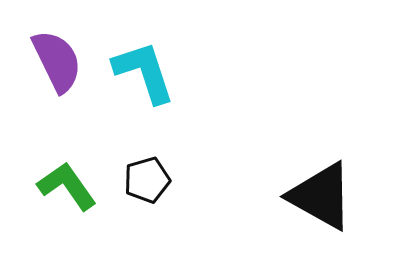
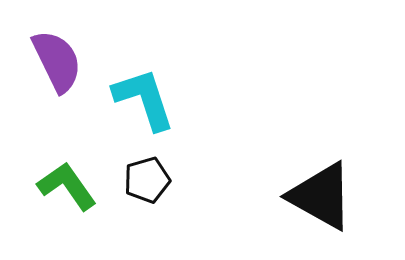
cyan L-shape: moved 27 px down
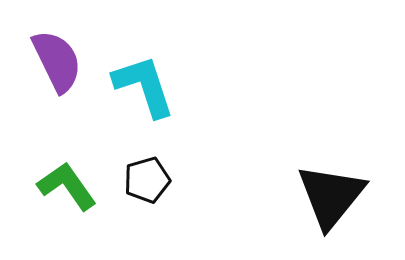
cyan L-shape: moved 13 px up
black triangle: moved 10 px right; rotated 40 degrees clockwise
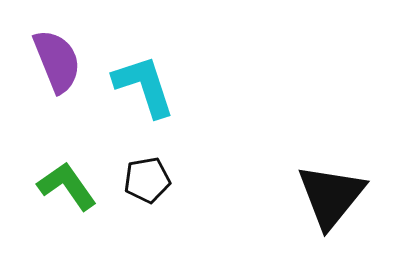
purple semicircle: rotated 4 degrees clockwise
black pentagon: rotated 6 degrees clockwise
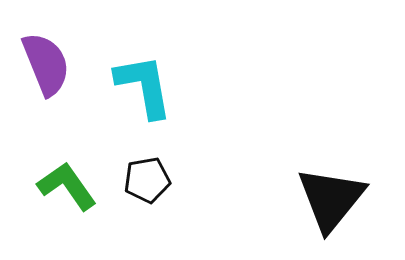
purple semicircle: moved 11 px left, 3 px down
cyan L-shape: rotated 8 degrees clockwise
black triangle: moved 3 px down
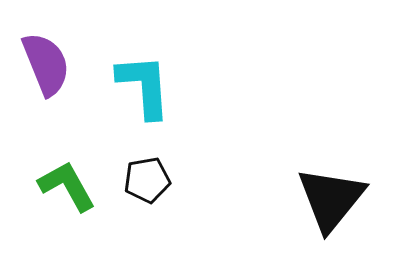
cyan L-shape: rotated 6 degrees clockwise
green L-shape: rotated 6 degrees clockwise
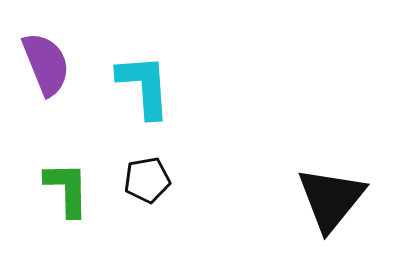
green L-shape: moved 3 px down; rotated 28 degrees clockwise
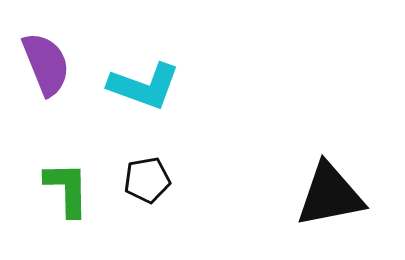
cyan L-shape: rotated 114 degrees clockwise
black triangle: moved 1 px left, 4 px up; rotated 40 degrees clockwise
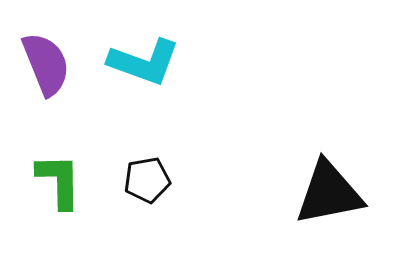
cyan L-shape: moved 24 px up
green L-shape: moved 8 px left, 8 px up
black triangle: moved 1 px left, 2 px up
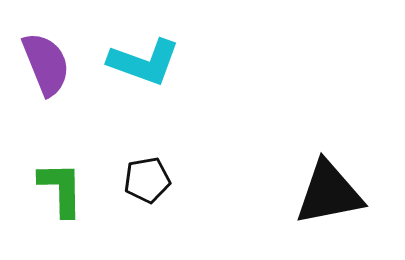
green L-shape: moved 2 px right, 8 px down
